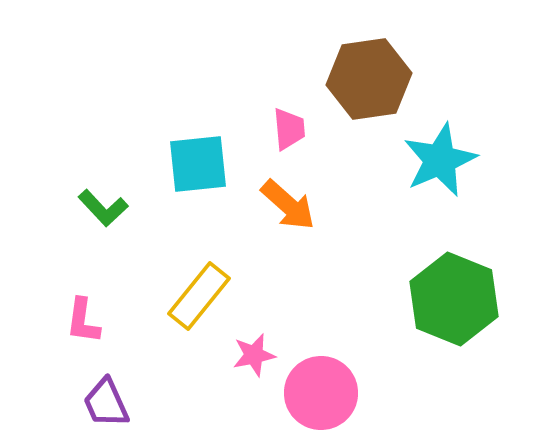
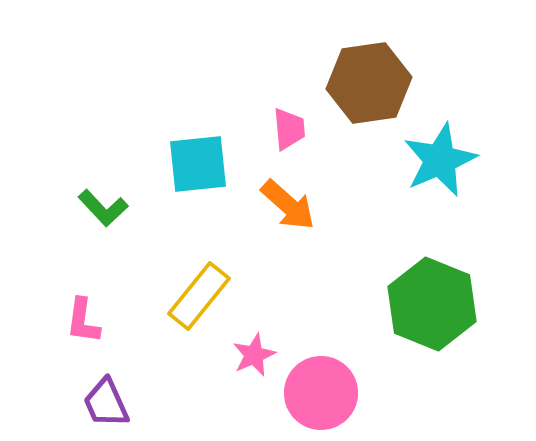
brown hexagon: moved 4 px down
green hexagon: moved 22 px left, 5 px down
pink star: rotated 12 degrees counterclockwise
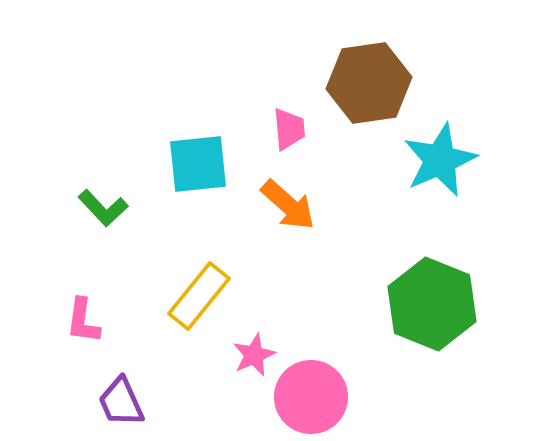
pink circle: moved 10 px left, 4 px down
purple trapezoid: moved 15 px right, 1 px up
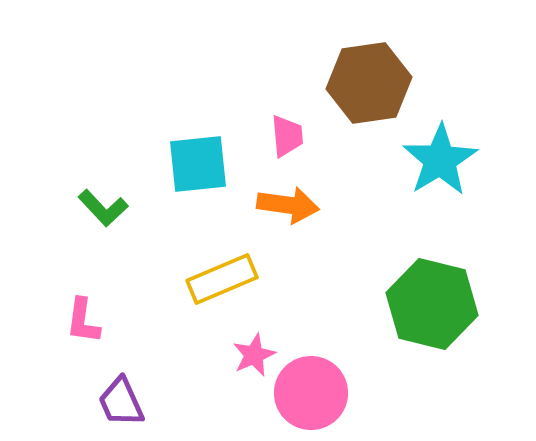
pink trapezoid: moved 2 px left, 7 px down
cyan star: rotated 8 degrees counterclockwise
orange arrow: rotated 34 degrees counterclockwise
yellow rectangle: moved 23 px right, 17 px up; rotated 28 degrees clockwise
green hexagon: rotated 8 degrees counterclockwise
pink circle: moved 4 px up
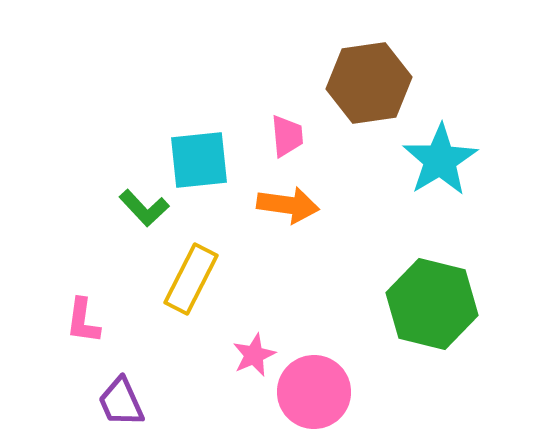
cyan square: moved 1 px right, 4 px up
green L-shape: moved 41 px right
yellow rectangle: moved 31 px left; rotated 40 degrees counterclockwise
pink circle: moved 3 px right, 1 px up
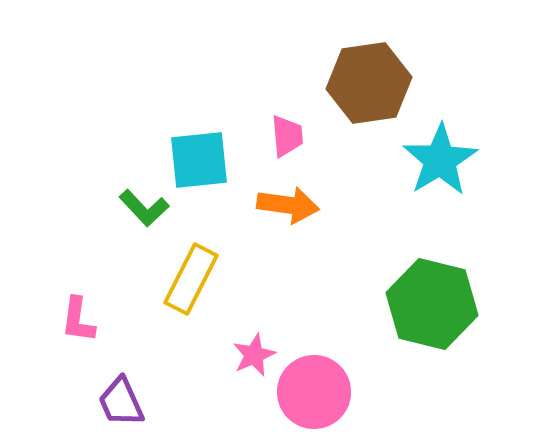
pink L-shape: moved 5 px left, 1 px up
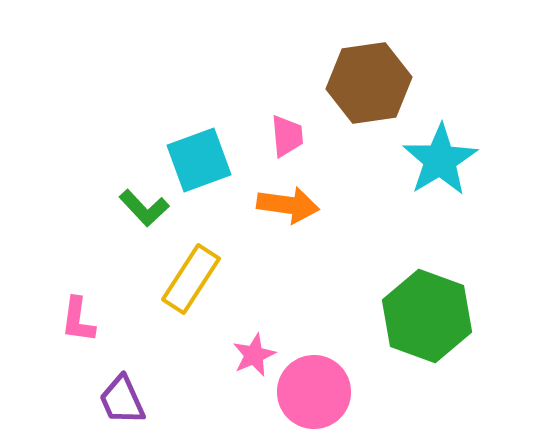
cyan square: rotated 14 degrees counterclockwise
yellow rectangle: rotated 6 degrees clockwise
green hexagon: moved 5 px left, 12 px down; rotated 6 degrees clockwise
purple trapezoid: moved 1 px right, 2 px up
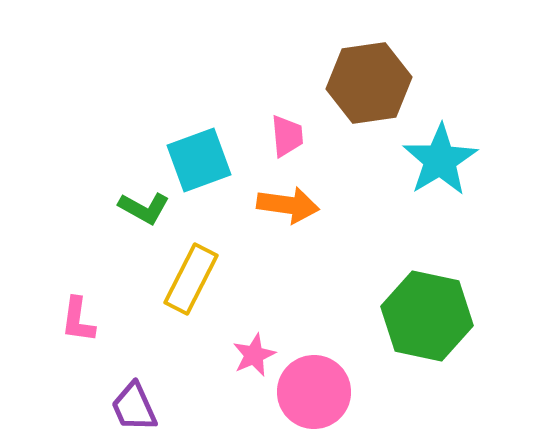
green L-shape: rotated 18 degrees counterclockwise
yellow rectangle: rotated 6 degrees counterclockwise
green hexagon: rotated 8 degrees counterclockwise
purple trapezoid: moved 12 px right, 7 px down
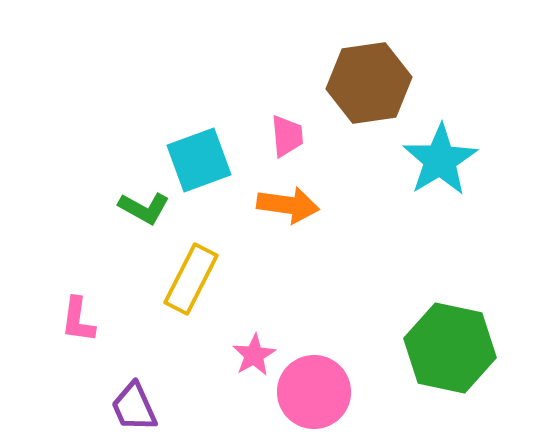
green hexagon: moved 23 px right, 32 px down
pink star: rotated 6 degrees counterclockwise
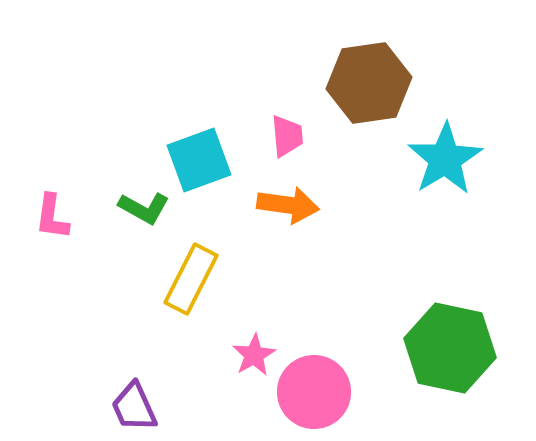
cyan star: moved 5 px right, 1 px up
pink L-shape: moved 26 px left, 103 px up
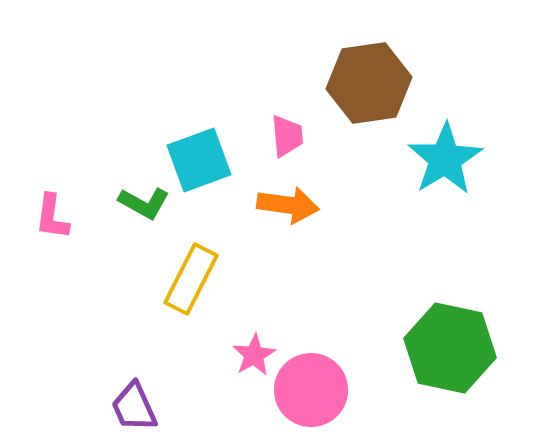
green L-shape: moved 5 px up
pink circle: moved 3 px left, 2 px up
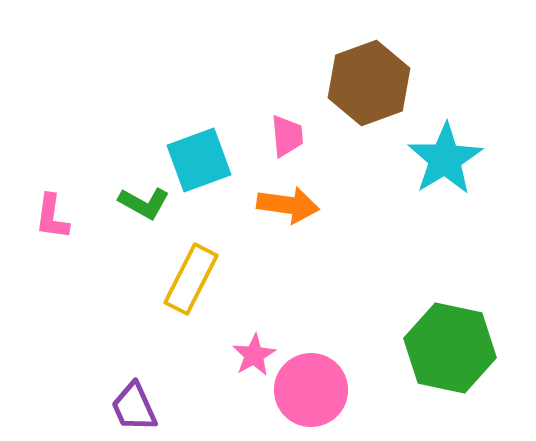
brown hexagon: rotated 12 degrees counterclockwise
